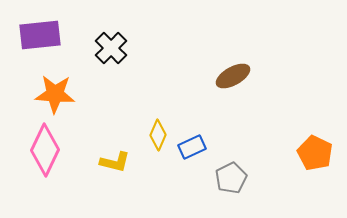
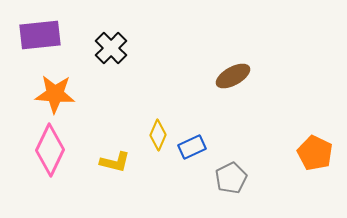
pink diamond: moved 5 px right
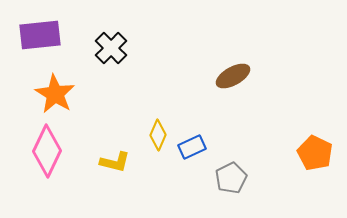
orange star: rotated 27 degrees clockwise
pink diamond: moved 3 px left, 1 px down
